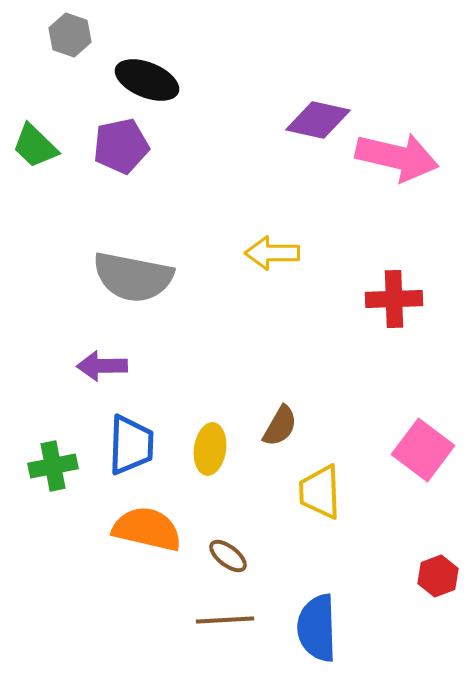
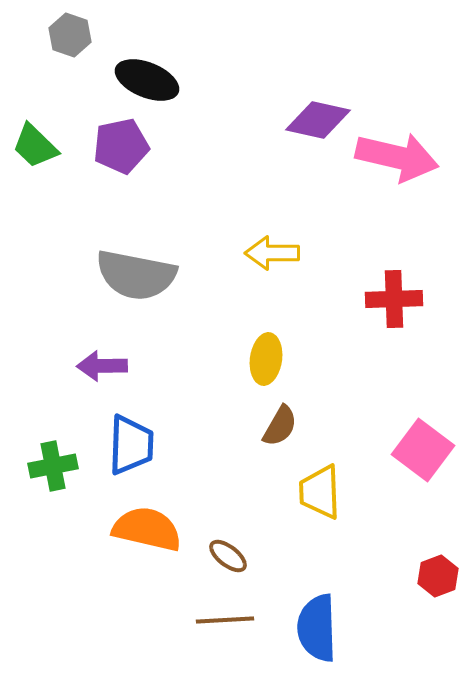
gray semicircle: moved 3 px right, 2 px up
yellow ellipse: moved 56 px right, 90 px up
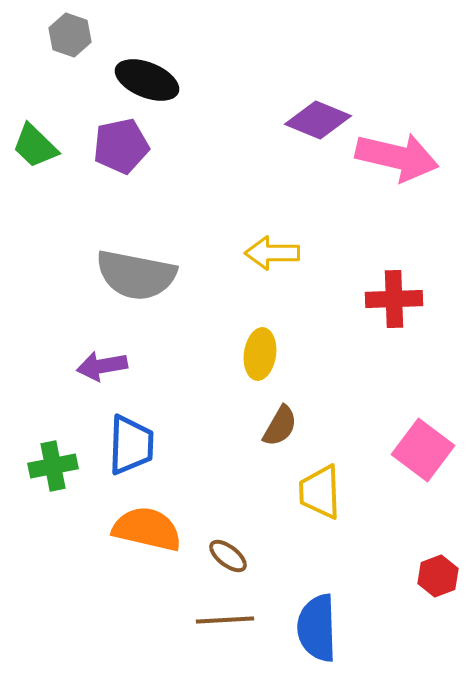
purple diamond: rotated 10 degrees clockwise
yellow ellipse: moved 6 px left, 5 px up
purple arrow: rotated 9 degrees counterclockwise
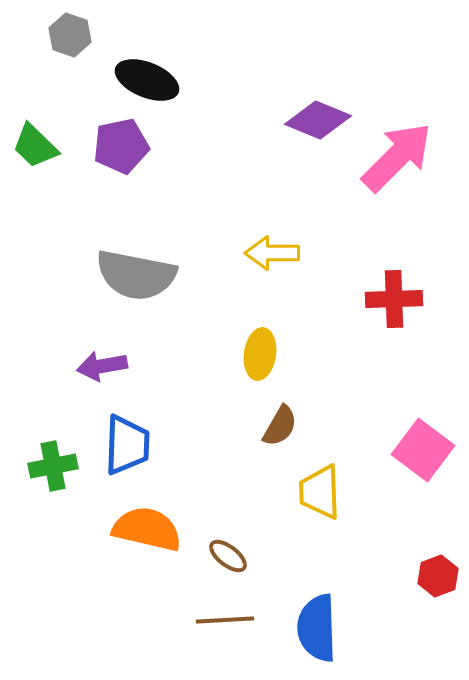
pink arrow: rotated 58 degrees counterclockwise
blue trapezoid: moved 4 px left
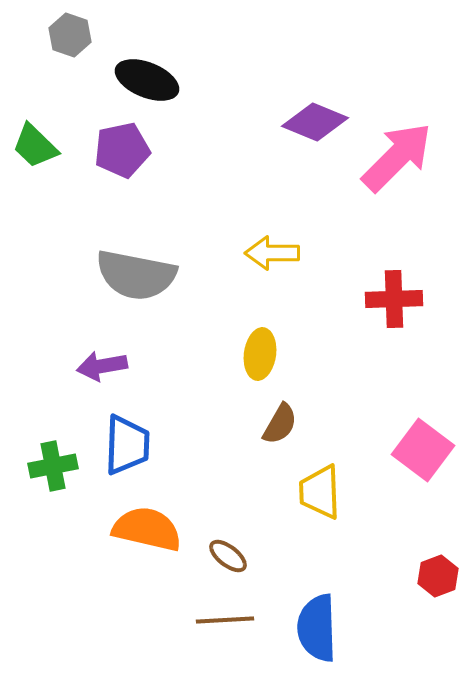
purple diamond: moved 3 px left, 2 px down
purple pentagon: moved 1 px right, 4 px down
brown semicircle: moved 2 px up
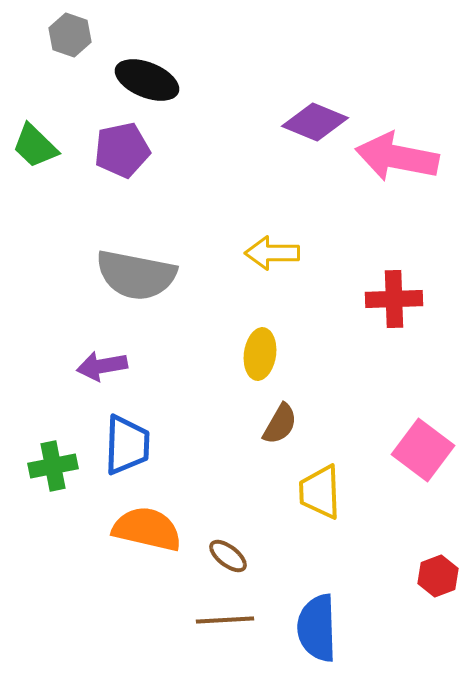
pink arrow: rotated 124 degrees counterclockwise
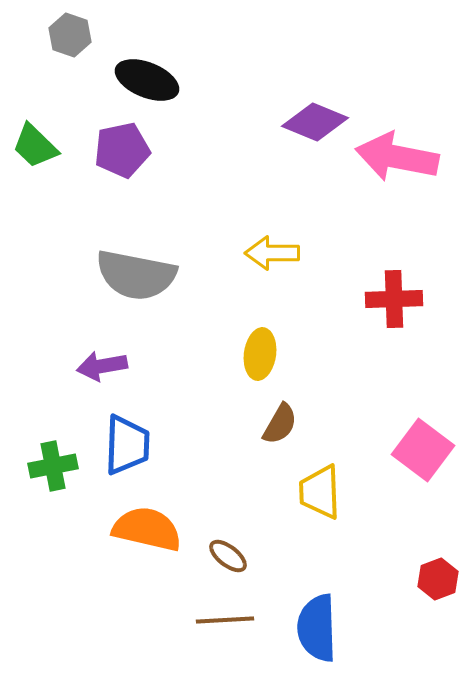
red hexagon: moved 3 px down
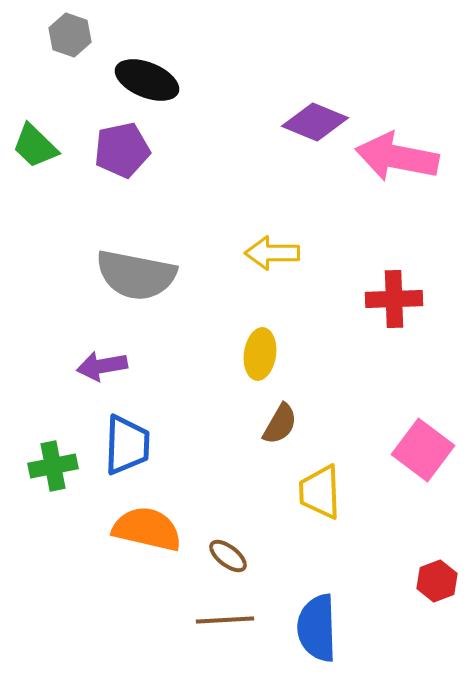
red hexagon: moved 1 px left, 2 px down
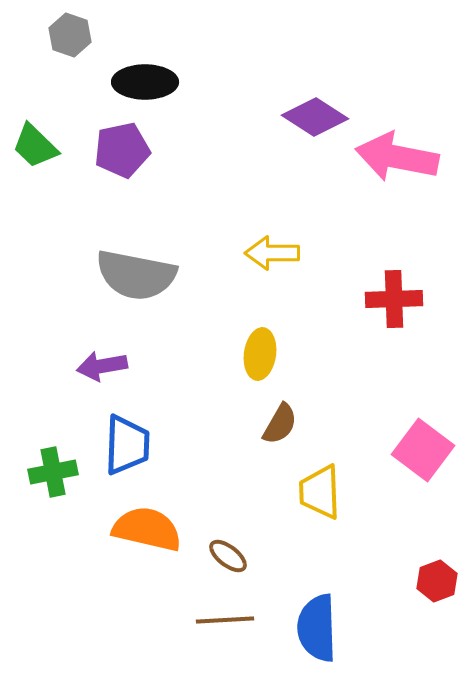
black ellipse: moved 2 px left, 2 px down; rotated 22 degrees counterclockwise
purple diamond: moved 5 px up; rotated 10 degrees clockwise
green cross: moved 6 px down
